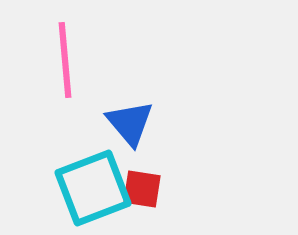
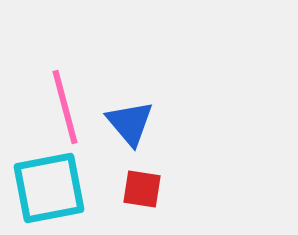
pink line: moved 47 px down; rotated 10 degrees counterclockwise
cyan square: moved 44 px left; rotated 10 degrees clockwise
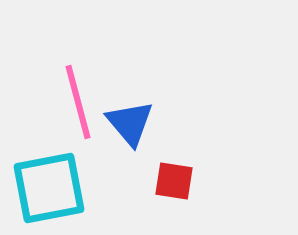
pink line: moved 13 px right, 5 px up
red square: moved 32 px right, 8 px up
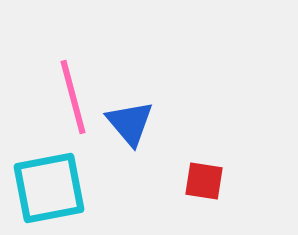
pink line: moved 5 px left, 5 px up
red square: moved 30 px right
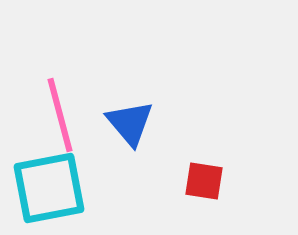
pink line: moved 13 px left, 18 px down
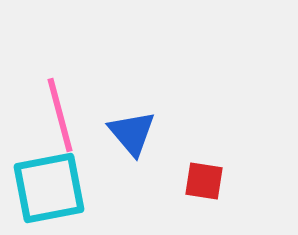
blue triangle: moved 2 px right, 10 px down
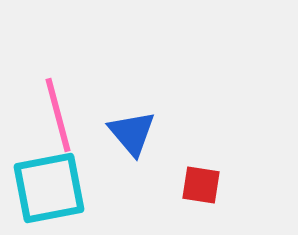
pink line: moved 2 px left
red square: moved 3 px left, 4 px down
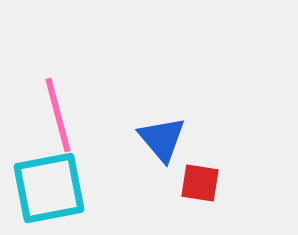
blue triangle: moved 30 px right, 6 px down
red square: moved 1 px left, 2 px up
